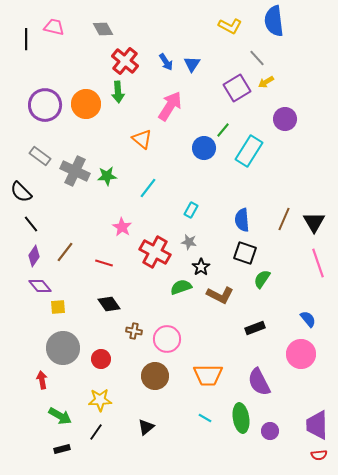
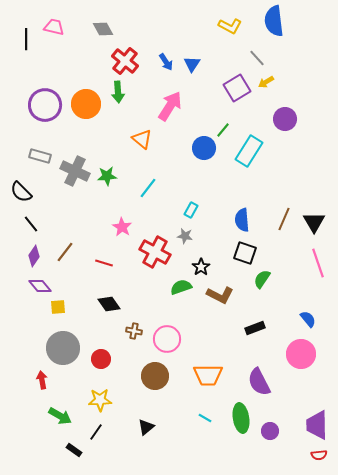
gray rectangle at (40, 156): rotated 20 degrees counterclockwise
gray star at (189, 242): moved 4 px left, 6 px up
black rectangle at (62, 449): moved 12 px right, 1 px down; rotated 49 degrees clockwise
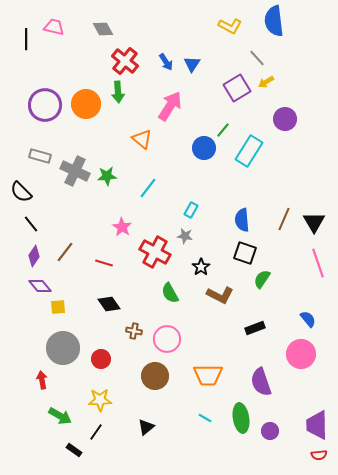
green semicircle at (181, 287): moved 11 px left, 6 px down; rotated 100 degrees counterclockwise
purple semicircle at (259, 382): moved 2 px right; rotated 8 degrees clockwise
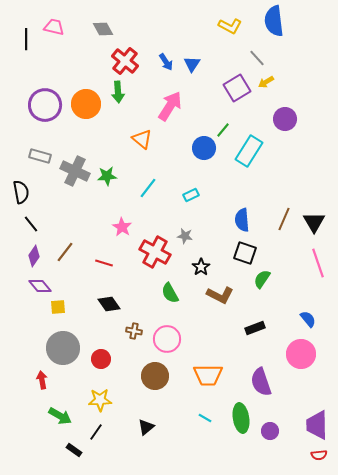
black semicircle at (21, 192): rotated 145 degrees counterclockwise
cyan rectangle at (191, 210): moved 15 px up; rotated 35 degrees clockwise
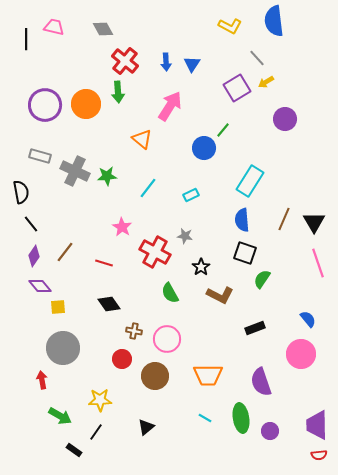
blue arrow at (166, 62): rotated 30 degrees clockwise
cyan rectangle at (249, 151): moved 1 px right, 30 px down
red circle at (101, 359): moved 21 px right
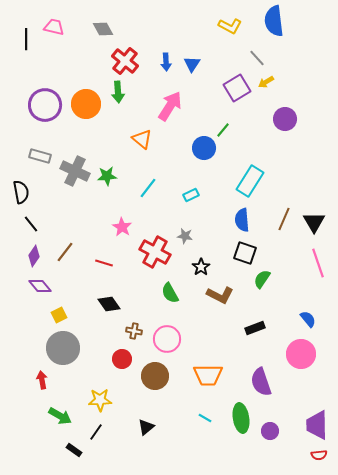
yellow square at (58, 307): moved 1 px right, 8 px down; rotated 21 degrees counterclockwise
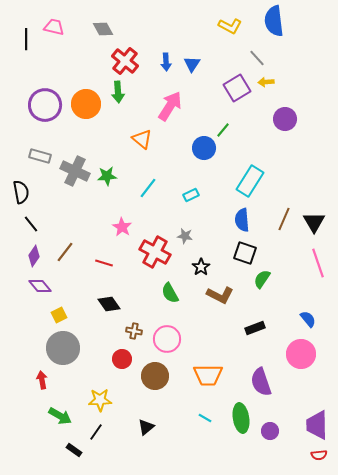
yellow arrow at (266, 82): rotated 28 degrees clockwise
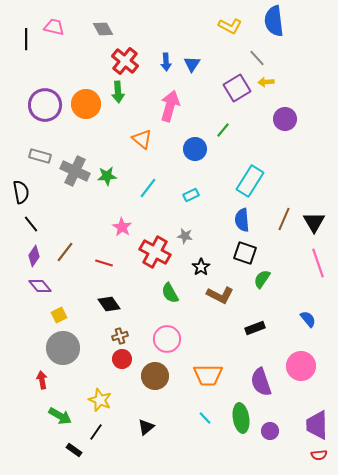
pink arrow at (170, 106): rotated 16 degrees counterclockwise
blue circle at (204, 148): moved 9 px left, 1 px down
brown cross at (134, 331): moved 14 px left, 5 px down; rotated 28 degrees counterclockwise
pink circle at (301, 354): moved 12 px down
yellow star at (100, 400): rotated 25 degrees clockwise
cyan line at (205, 418): rotated 16 degrees clockwise
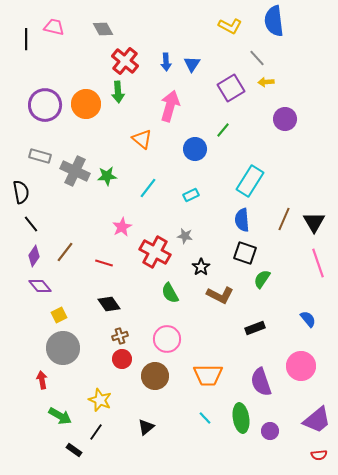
purple square at (237, 88): moved 6 px left
pink star at (122, 227): rotated 12 degrees clockwise
purple trapezoid at (317, 425): moved 5 px up; rotated 128 degrees counterclockwise
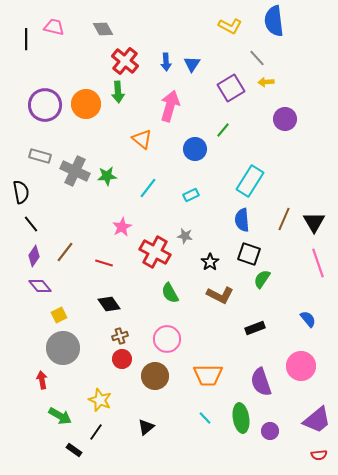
black square at (245, 253): moved 4 px right, 1 px down
black star at (201, 267): moved 9 px right, 5 px up
